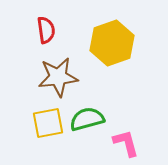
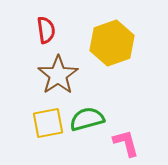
brown star: moved 2 px up; rotated 27 degrees counterclockwise
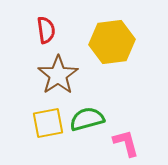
yellow hexagon: moved 1 px up; rotated 12 degrees clockwise
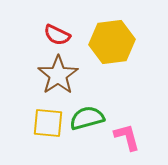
red semicircle: moved 11 px right, 5 px down; rotated 124 degrees clockwise
green semicircle: moved 1 px up
yellow square: rotated 16 degrees clockwise
pink L-shape: moved 1 px right, 6 px up
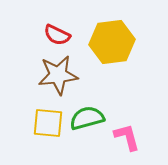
brown star: rotated 27 degrees clockwise
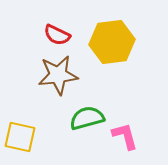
yellow square: moved 28 px left, 14 px down; rotated 8 degrees clockwise
pink L-shape: moved 2 px left, 1 px up
